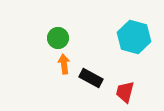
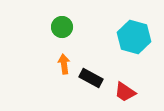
green circle: moved 4 px right, 11 px up
red trapezoid: rotated 70 degrees counterclockwise
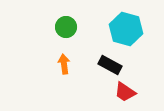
green circle: moved 4 px right
cyan hexagon: moved 8 px left, 8 px up
black rectangle: moved 19 px right, 13 px up
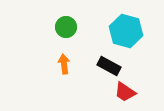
cyan hexagon: moved 2 px down
black rectangle: moved 1 px left, 1 px down
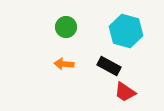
orange arrow: rotated 78 degrees counterclockwise
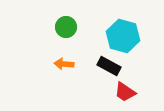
cyan hexagon: moved 3 px left, 5 px down
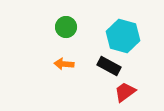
red trapezoid: rotated 110 degrees clockwise
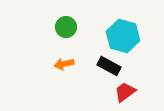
orange arrow: rotated 18 degrees counterclockwise
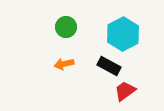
cyan hexagon: moved 2 px up; rotated 16 degrees clockwise
red trapezoid: moved 1 px up
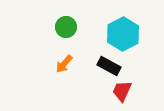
orange arrow: rotated 36 degrees counterclockwise
red trapezoid: moved 3 px left; rotated 30 degrees counterclockwise
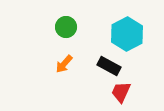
cyan hexagon: moved 4 px right
red trapezoid: moved 1 px left, 1 px down
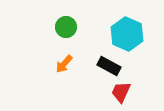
cyan hexagon: rotated 8 degrees counterclockwise
